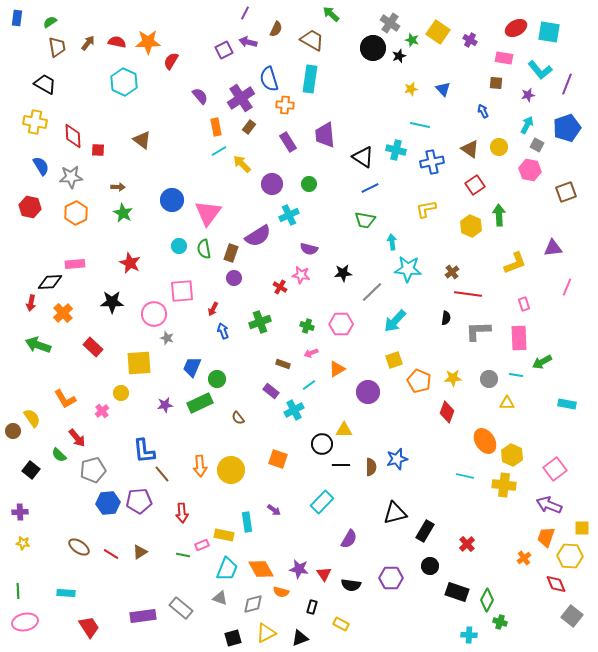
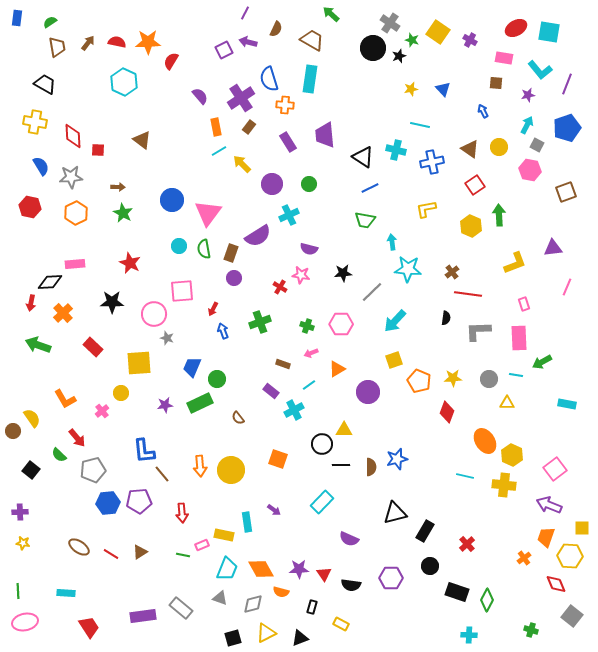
purple semicircle at (349, 539): rotated 84 degrees clockwise
purple star at (299, 569): rotated 12 degrees counterclockwise
green cross at (500, 622): moved 31 px right, 8 px down
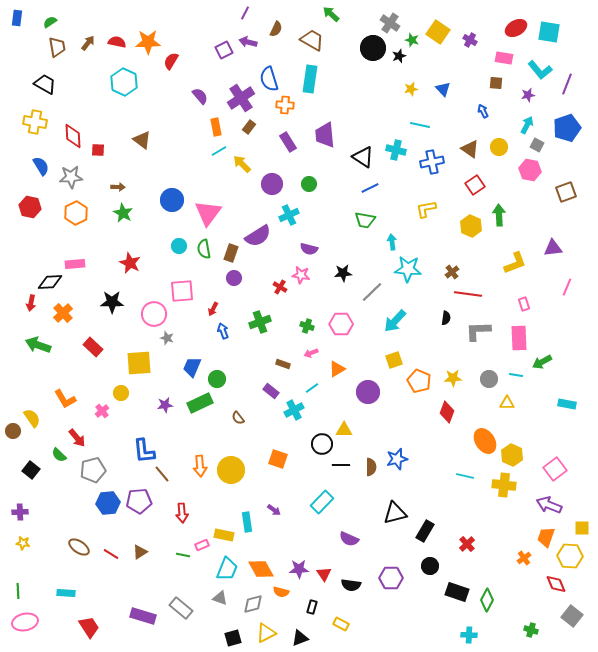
cyan line at (309, 385): moved 3 px right, 3 px down
purple rectangle at (143, 616): rotated 25 degrees clockwise
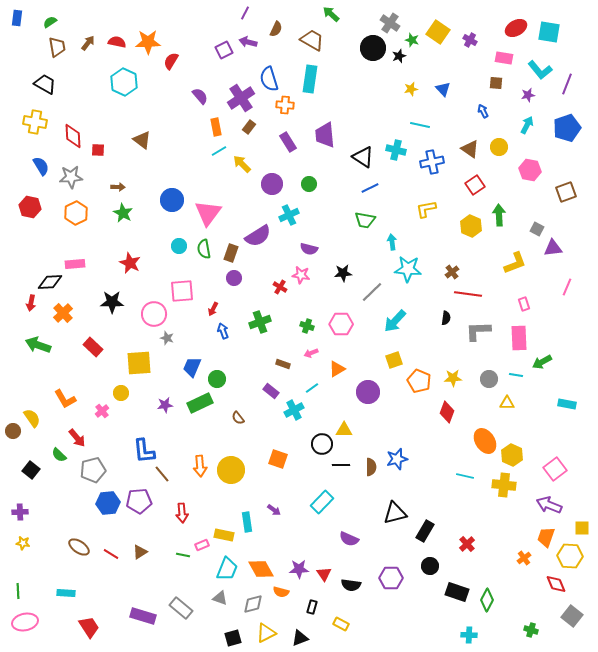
gray square at (537, 145): moved 84 px down
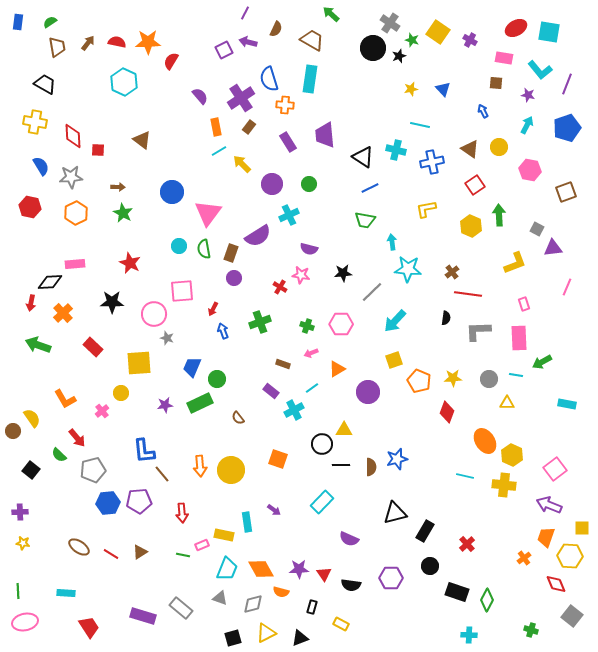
blue rectangle at (17, 18): moved 1 px right, 4 px down
purple star at (528, 95): rotated 24 degrees clockwise
blue circle at (172, 200): moved 8 px up
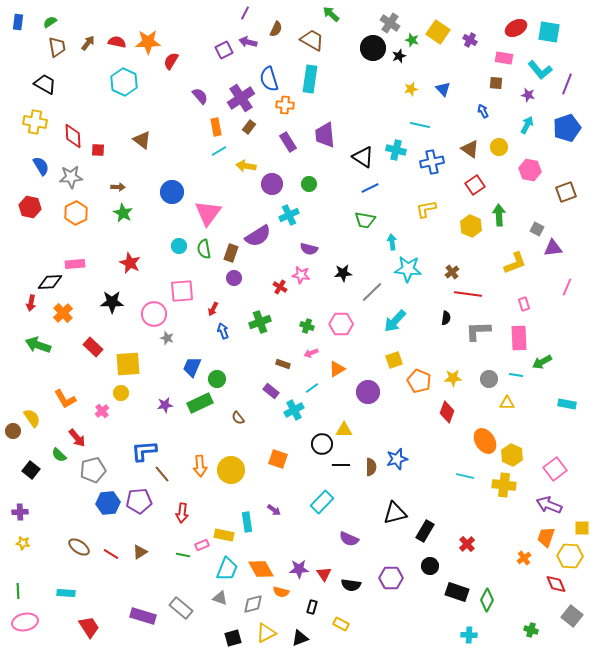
yellow arrow at (242, 164): moved 4 px right, 2 px down; rotated 36 degrees counterclockwise
yellow square at (139, 363): moved 11 px left, 1 px down
blue L-shape at (144, 451): rotated 92 degrees clockwise
red arrow at (182, 513): rotated 12 degrees clockwise
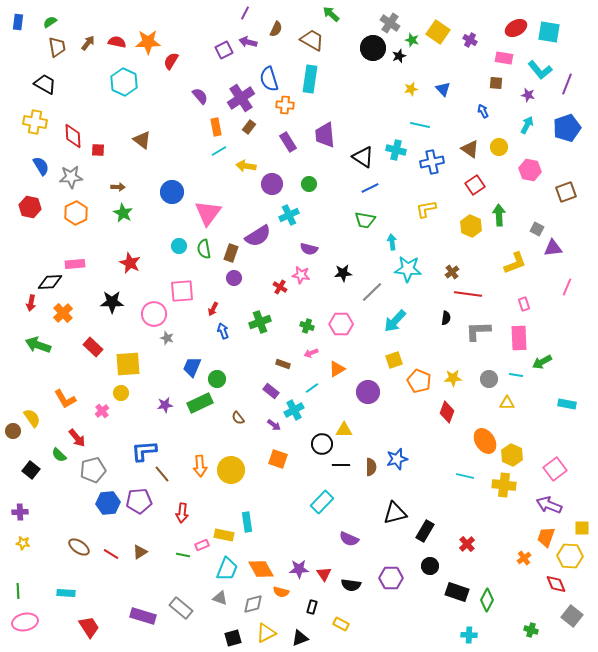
purple arrow at (274, 510): moved 85 px up
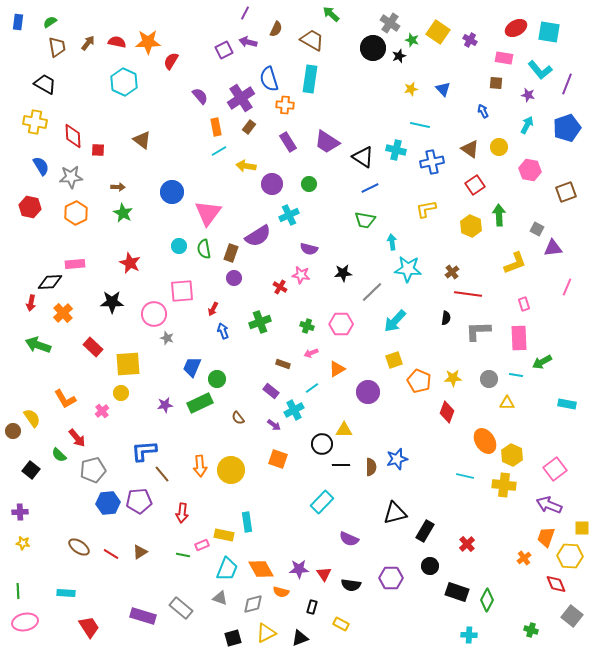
purple trapezoid at (325, 135): moved 2 px right, 7 px down; rotated 52 degrees counterclockwise
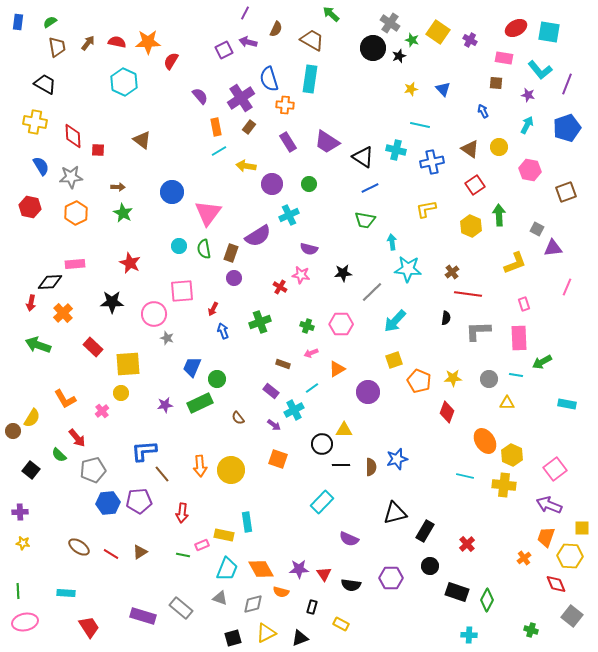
yellow semicircle at (32, 418): rotated 66 degrees clockwise
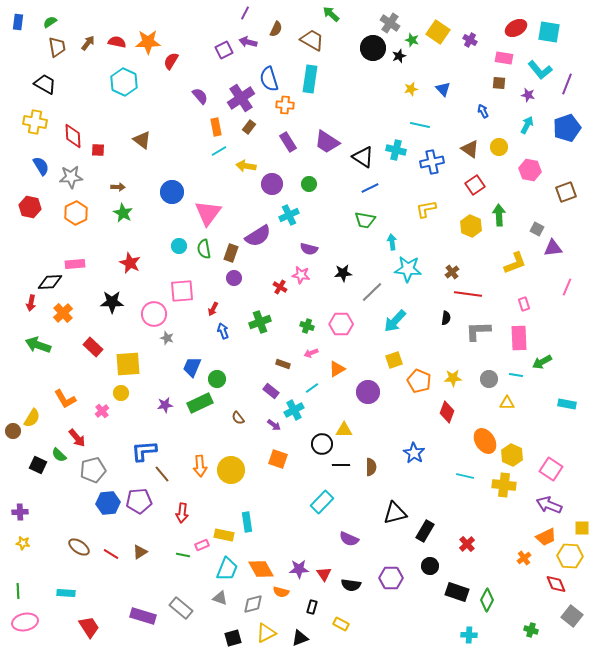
brown square at (496, 83): moved 3 px right
blue star at (397, 459): moved 17 px right, 6 px up; rotated 25 degrees counterclockwise
pink square at (555, 469): moved 4 px left; rotated 20 degrees counterclockwise
black square at (31, 470): moved 7 px right, 5 px up; rotated 12 degrees counterclockwise
orange trapezoid at (546, 537): rotated 135 degrees counterclockwise
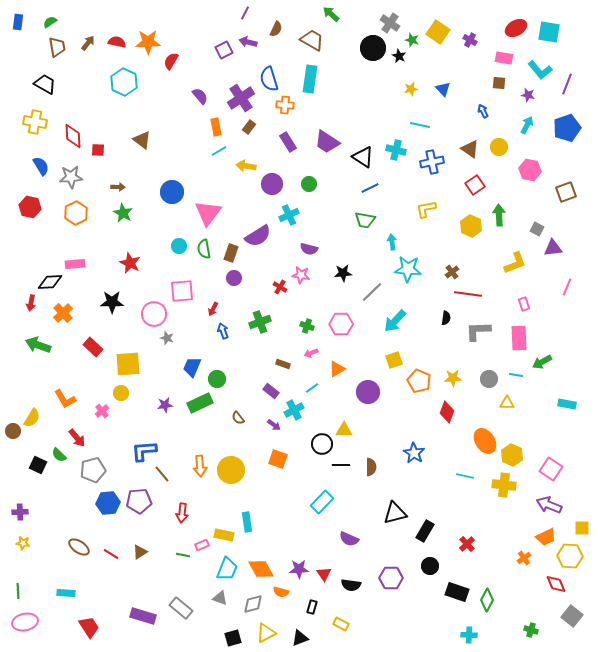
black star at (399, 56): rotated 24 degrees counterclockwise
